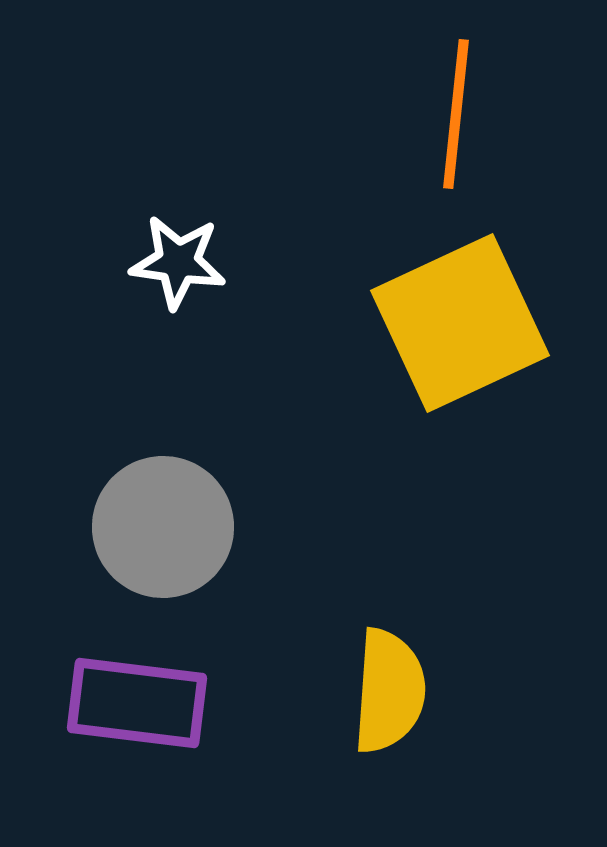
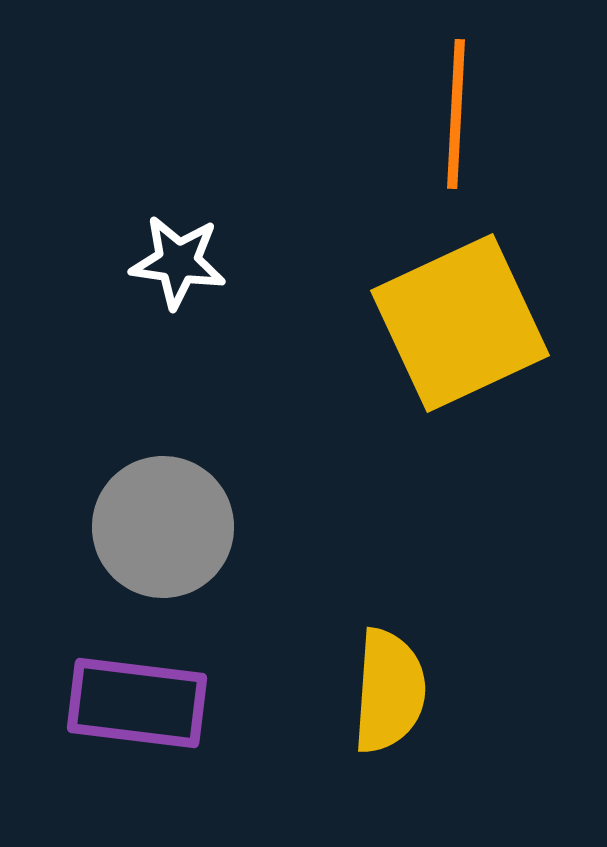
orange line: rotated 3 degrees counterclockwise
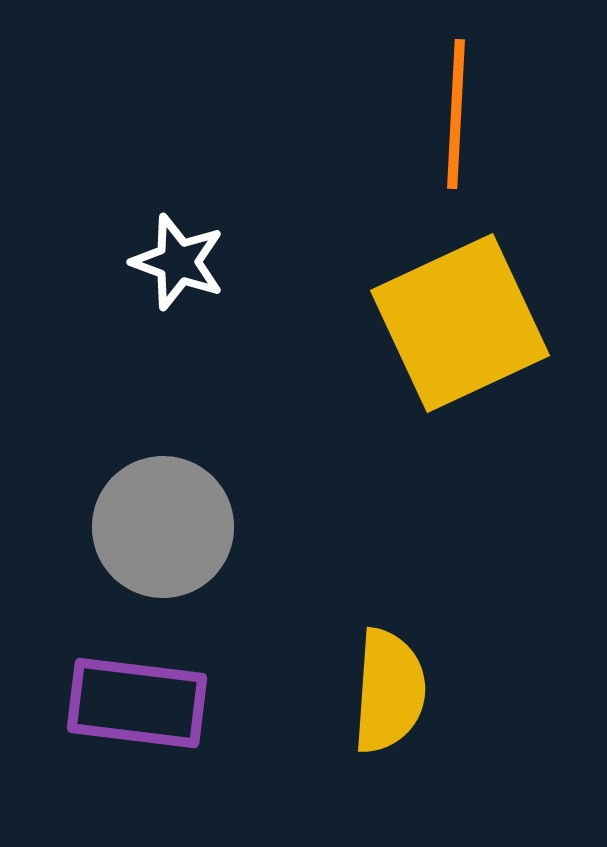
white star: rotated 12 degrees clockwise
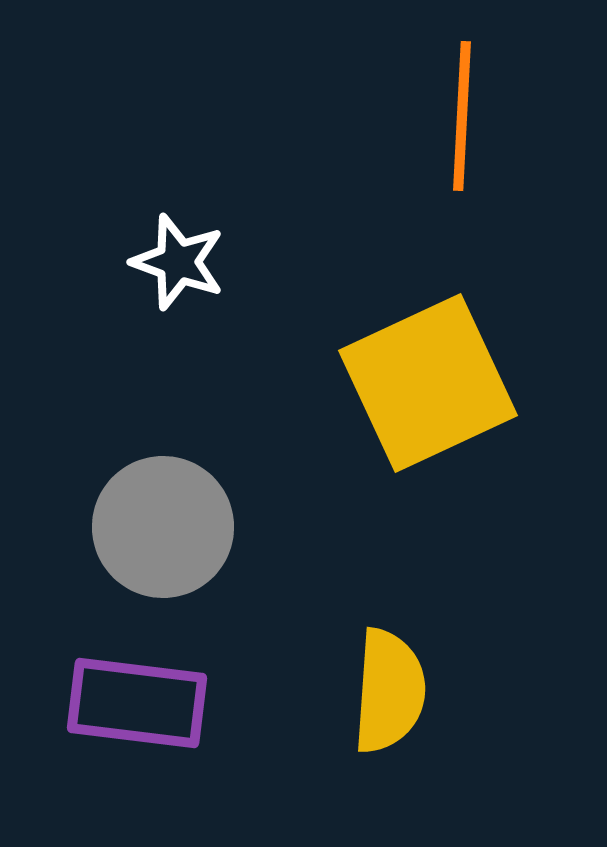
orange line: moved 6 px right, 2 px down
yellow square: moved 32 px left, 60 px down
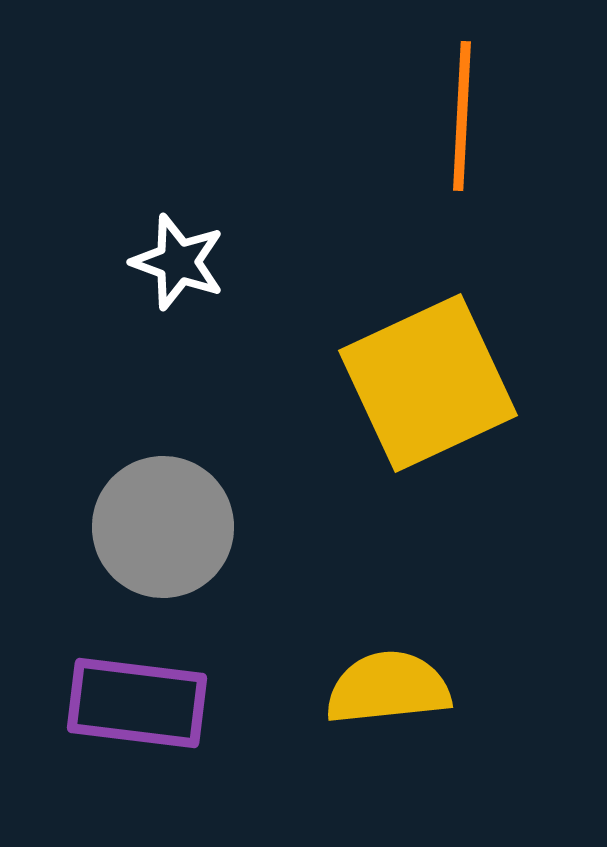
yellow semicircle: moved 1 px left, 3 px up; rotated 100 degrees counterclockwise
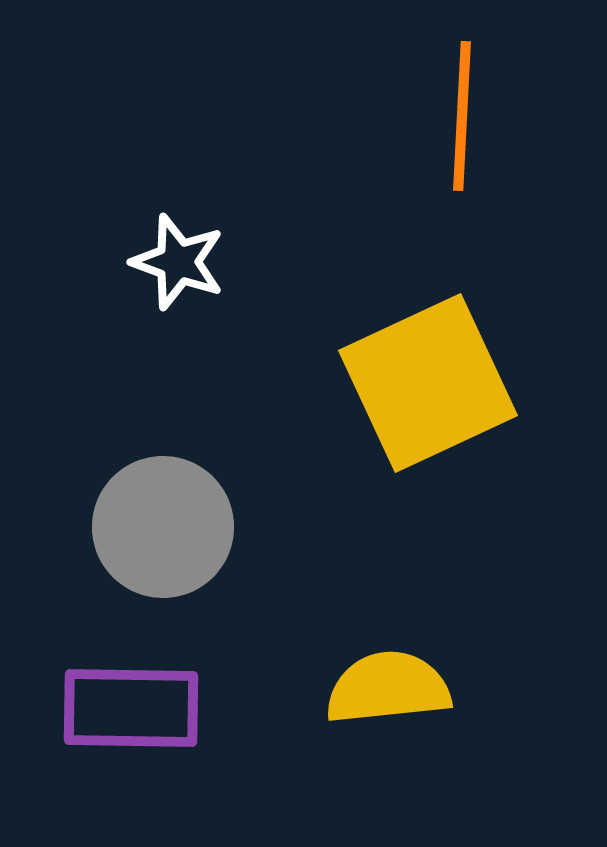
purple rectangle: moved 6 px left, 5 px down; rotated 6 degrees counterclockwise
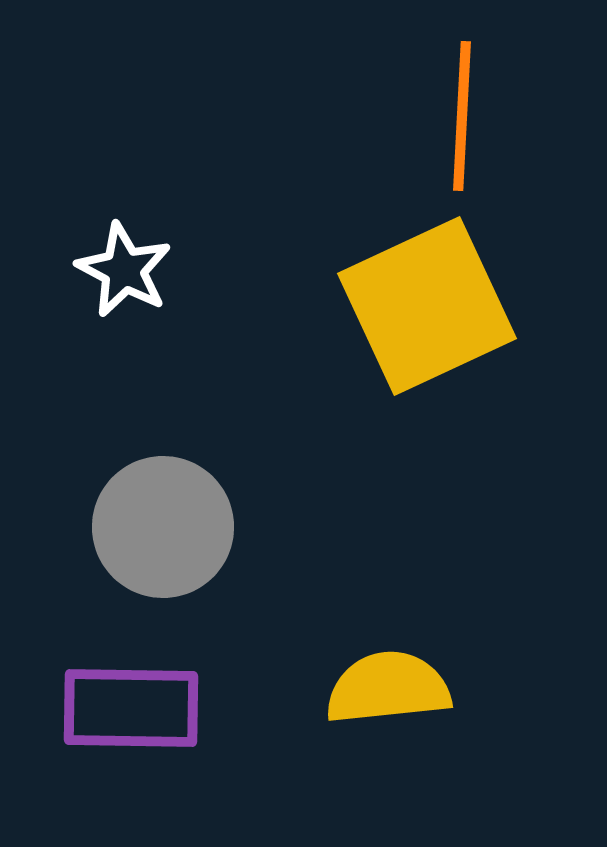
white star: moved 54 px left, 8 px down; rotated 8 degrees clockwise
yellow square: moved 1 px left, 77 px up
